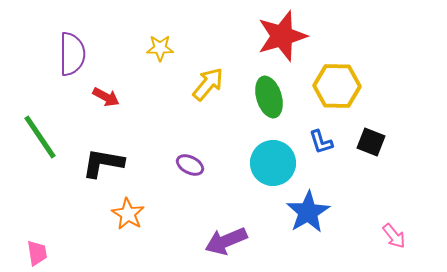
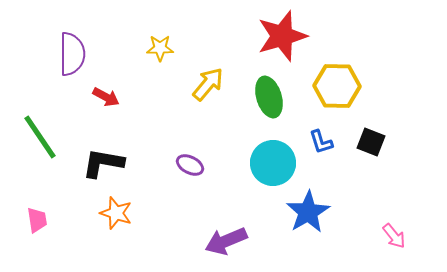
orange star: moved 12 px left, 1 px up; rotated 12 degrees counterclockwise
pink trapezoid: moved 33 px up
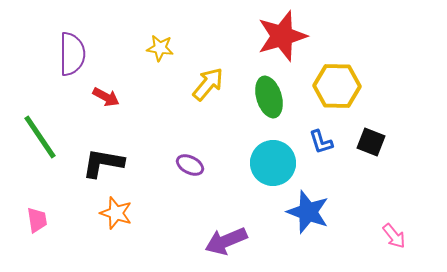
yellow star: rotated 8 degrees clockwise
blue star: rotated 21 degrees counterclockwise
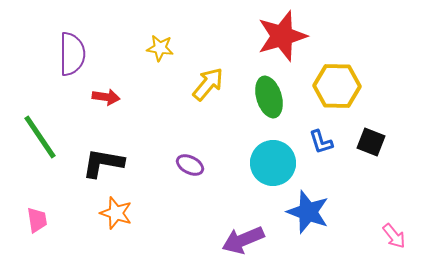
red arrow: rotated 20 degrees counterclockwise
purple arrow: moved 17 px right, 1 px up
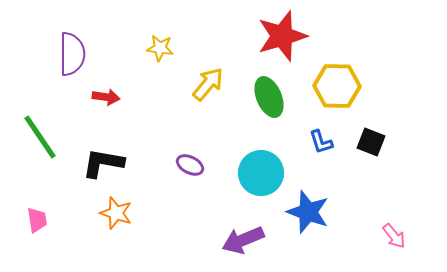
green ellipse: rotated 6 degrees counterclockwise
cyan circle: moved 12 px left, 10 px down
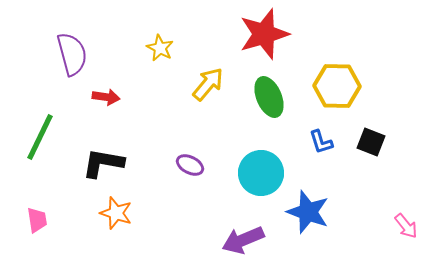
red star: moved 18 px left, 2 px up
yellow star: rotated 20 degrees clockwise
purple semicircle: rotated 15 degrees counterclockwise
green line: rotated 60 degrees clockwise
pink arrow: moved 12 px right, 10 px up
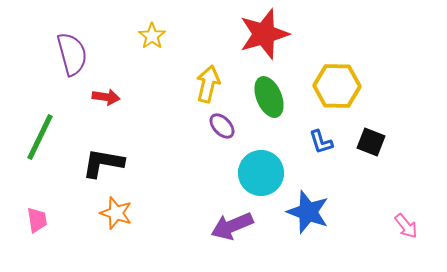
yellow star: moved 8 px left, 12 px up; rotated 8 degrees clockwise
yellow arrow: rotated 27 degrees counterclockwise
purple ellipse: moved 32 px right, 39 px up; rotated 20 degrees clockwise
purple arrow: moved 11 px left, 14 px up
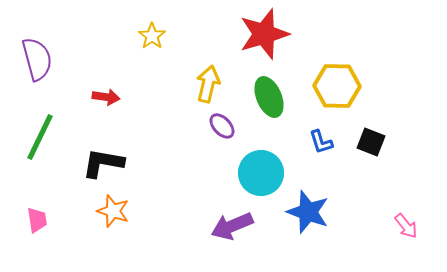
purple semicircle: moved 35 px left, 5 px down
orange star: moved 3 px left, 2 px up
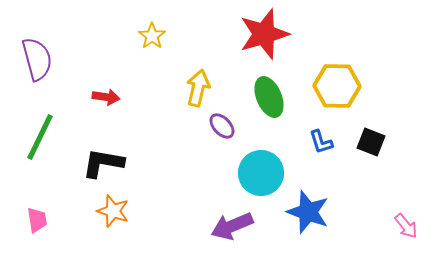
yellow arrow: moved 10 px left, 4 px down
